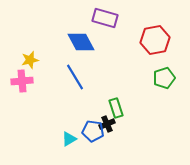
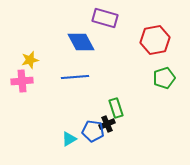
blue line: rotated 64 degrees counterclockwise
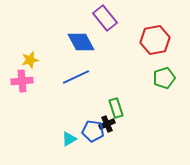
purple rectangle: rotated 35 degrees clockwise
blue line: moved 1 px right; rotated 20 degrees counterclockwise
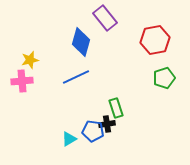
blue diamond: rotated 44 degrees clockwise
black cross: rotated 14 degrees clockwise
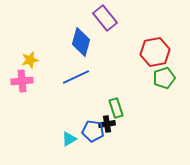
red hexagon: moved 12 px down
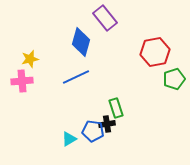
yellow star: moved 1 px up
green pentagon: moved 10 px right, 1 px down
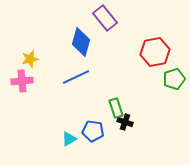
black cross: moved 18 px right, 2 px up; rotated 28 degrees clockwise
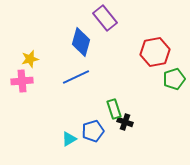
green rectangle: moved 2 px left, 1 px down
blue pentagon: rotated 25 degrees counterclockwise
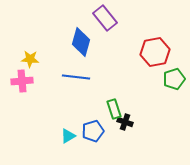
yellow star: rotated 18 degrees clockwise
blue line: rotated 32 degrees clockwise
cyan triangle: moved 1 px left, 3 px up
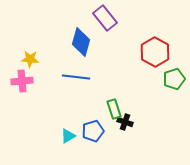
red hexagon: rotated 20 degrees counterclockwise
